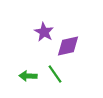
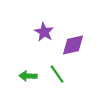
purple diamond: moved 5 px right, 1 px up
green line: moved 2 px right
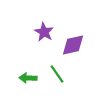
green arrow: moved 2 px down
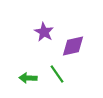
purple diamond: moved 1 px down
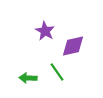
purple star: moved 1 px right, 1 px up
green line: moved 2 px up
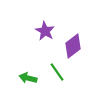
purple diamond: rotated 25 degrees counterclockwise
green arrow: rotated 12 degrees clockwise
